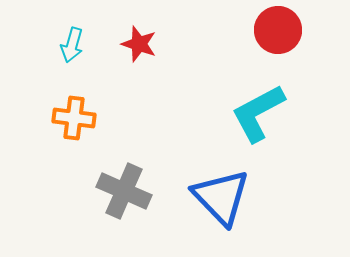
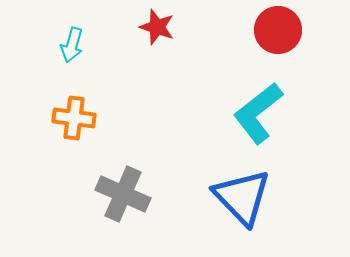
red star: moved 18 px right, 17 px up
cyan L-shape: rotated 10 degrees counterclockwise
gray cross: moved 1 px left, 3 px down
blue triangle: moved 21 px right
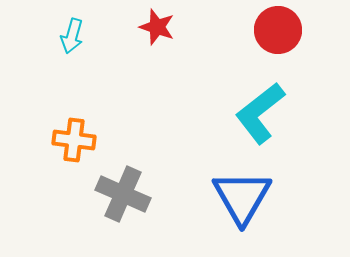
cyan arrow: moved 9 px up
cyan L-shape: moved 2 px right
orange cross: moved 22 px down
blue triangle: rotated 14 degrees clockwise
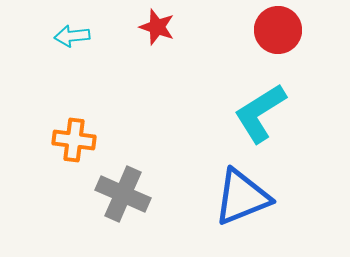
cyan arrow: rotated 68 degrees clockwise
cyan L-shape: rotated 6 degrees clockwise
blue triangle: rotated 38 degrees clockwise
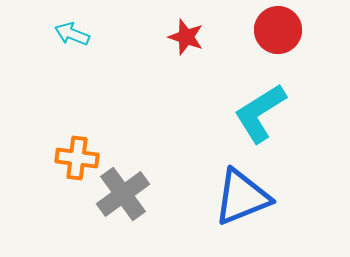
red star: moved 29 px right, 10 px down
cyan arrow: moved 2 px up; rotated 28 degrees clockwise
orange cross: moved 3 px right, 18 px down
gray cross: rotated 30 degrees clockwise
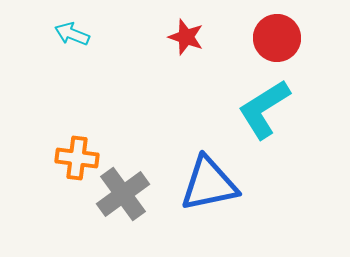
red circle: moved 1 px left, 8 px down
cyan L-shape: moved 4 px right, 4 px up
blue triangle: moved 33 px left, 13 px up; rotated 10 degrees clockwise
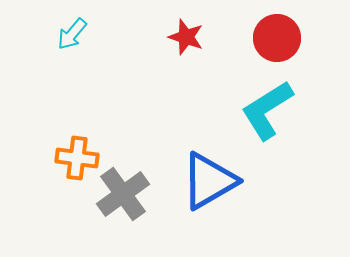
cyan arrow: rotated 72 degrees counterclockwise
cyan L-shape: moved 3 px right, 1 px down
blue triangle: moved 3 px up; rotated 18 degrees counterclockwise
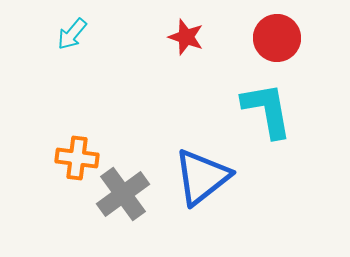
cyan L-shape: rotated 112 degrees clockwise
blue triangle: moved 7 px left, 4 px up; rotated 8 degrees counterclockwise
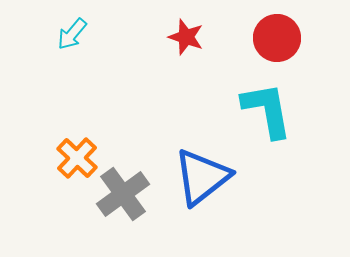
orange cross: rotated 36 degrees clockwise
